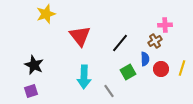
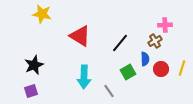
yellow star: moved 4 px left; rotated 30 degrees clockwise
red triangle: rotated 20 degrees counterclockwise
black star: rotated 24 degrees clockwise
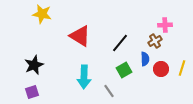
green square: moved 4 px left, 2 px up
purple square: moved 1 px right, 1 px down
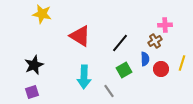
yellow line: moved 5 px up
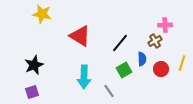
blue semicircle: moved 3 px left
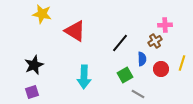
red triangle: moved 5 px left, 5 px up
green square: moved 1 px right, 5 px down
gray line: moved 29 px right, 3 px down; rotated 24 degrees counterclockwise
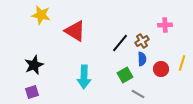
yellow star: moved 1 px left, 1 px down
brown cross: moved 13 px left
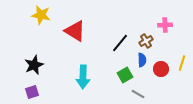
brown cross: moved 4 px right
blue semicircle: moved 1 px down
cyan arrow: moved 1 px left
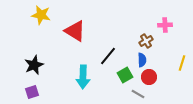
black line: moved 12 px left, 13 px down
red circle: moved 12 px left, 8 px down
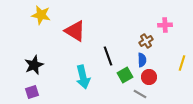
black line: rotated 60 degrees counterclockwise
cyan arrow: rotated 15 degrees counterclockwise
gray line: moved 2 px right
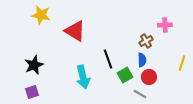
black line: moved 3 px down
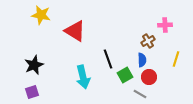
brown cross: moved 2 px right
yellow line: moved 6 px left, 4 px up
